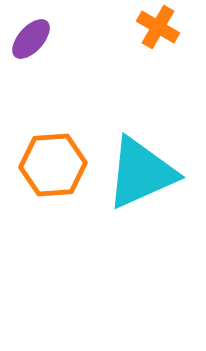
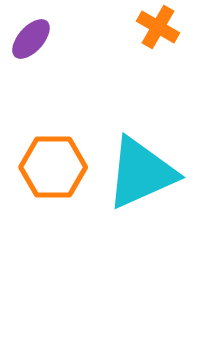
orange hexagon: moved 2 px down; rotated 4 degrees clockwise
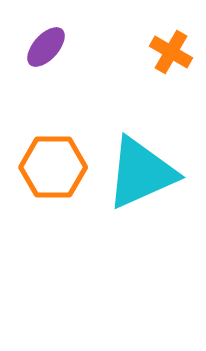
orange cross: moved 13 px right, 25 px down
purple ellipse: moved 15 px right, 8 px down
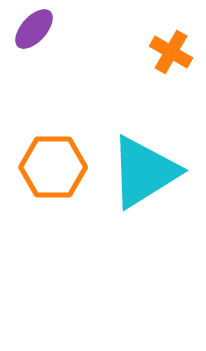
purple ellipse: moved 12 px left, 18 px up
cyan triangle: moved 3 px right, 1 px up; rotated 8 degrees counterclockwise
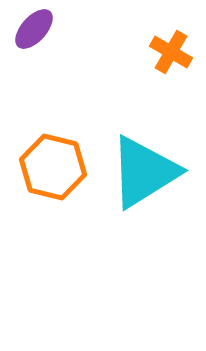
orange hexagon: rotated 14 degrees clockwise
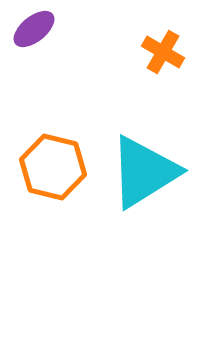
purple ellipse: rotated 9 degrees clockwise
orange cross: moved 8 px left
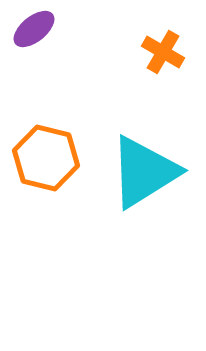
orange hexagon: moved 7 px left, 9 px up
